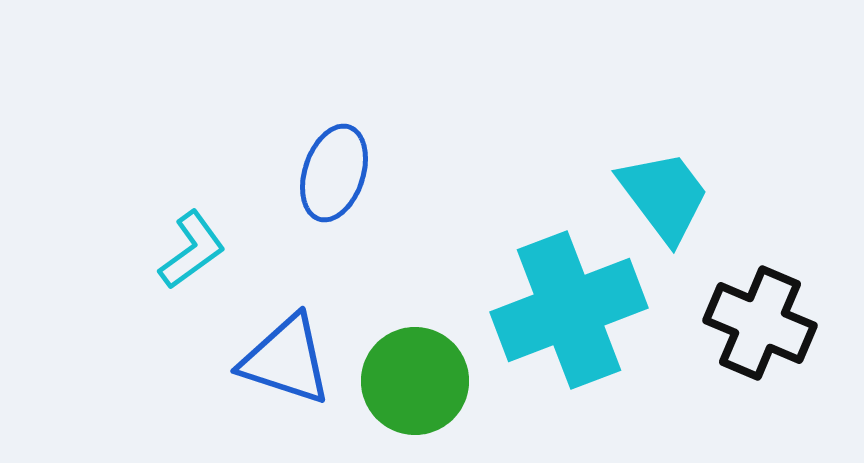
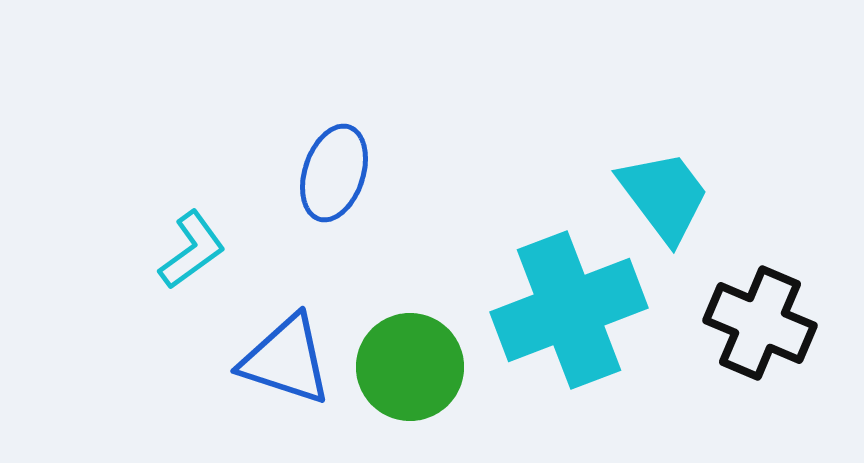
green circle: moved 5 px left, 14 px up
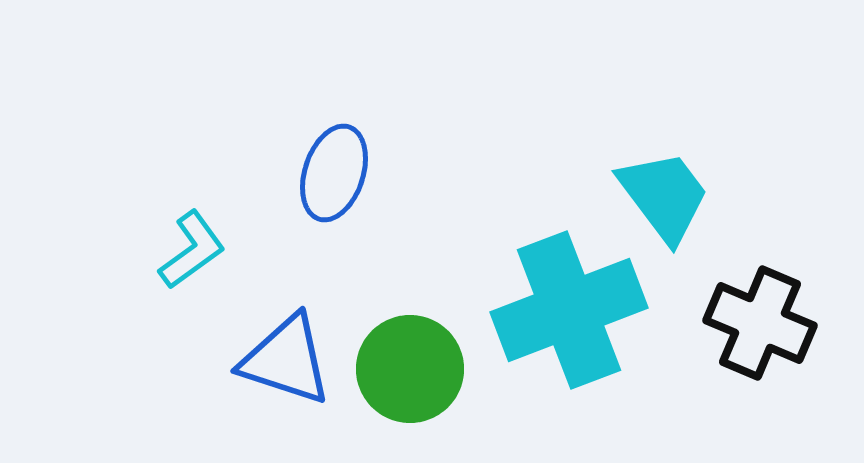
green circle: moved 2 px down
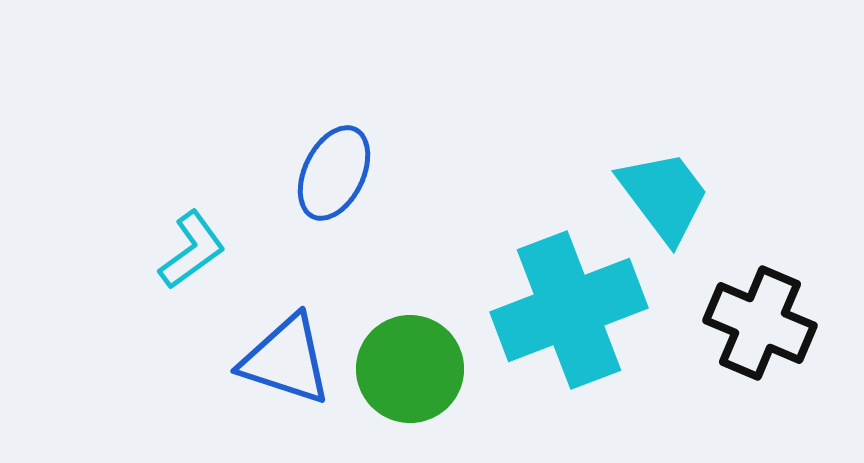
blue ellipse: rotated 8 degrees clockwise
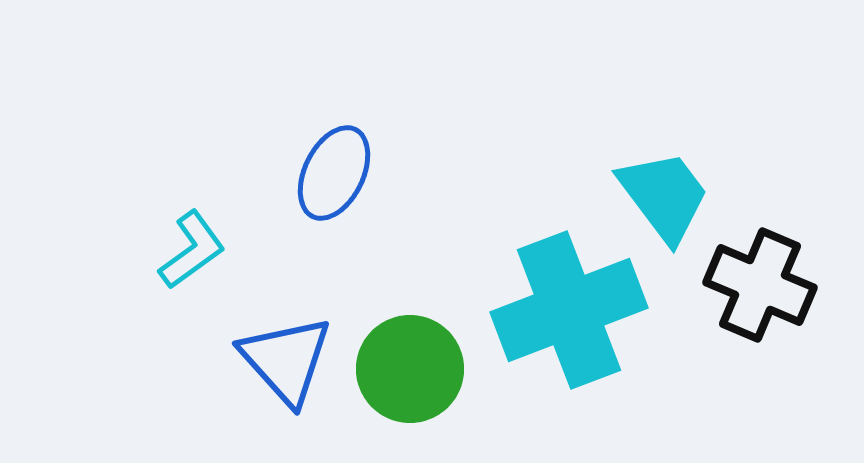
black cross: moved 38 px up
blue triangle: rotated 30 degrees clockwise
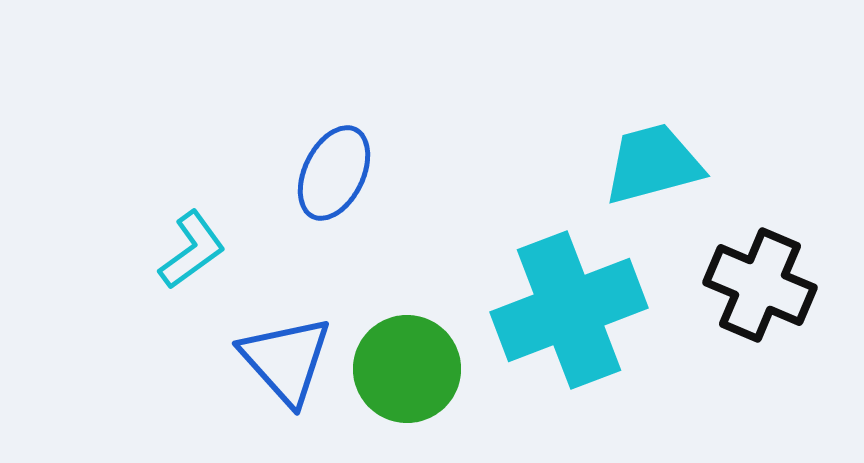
cyan trapezoid: moved 11 px left, 32 px up; rotated 68 degrees counterclockwise
green circle: moved 3 px left
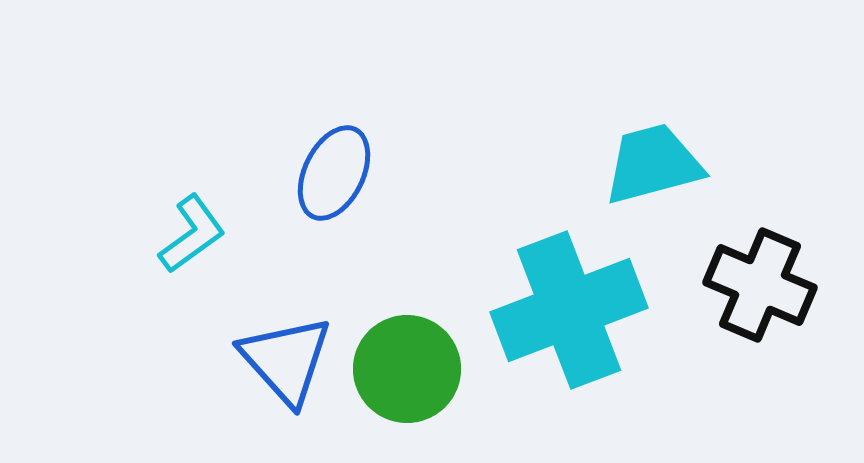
cyan L-shape: moved 16 px up
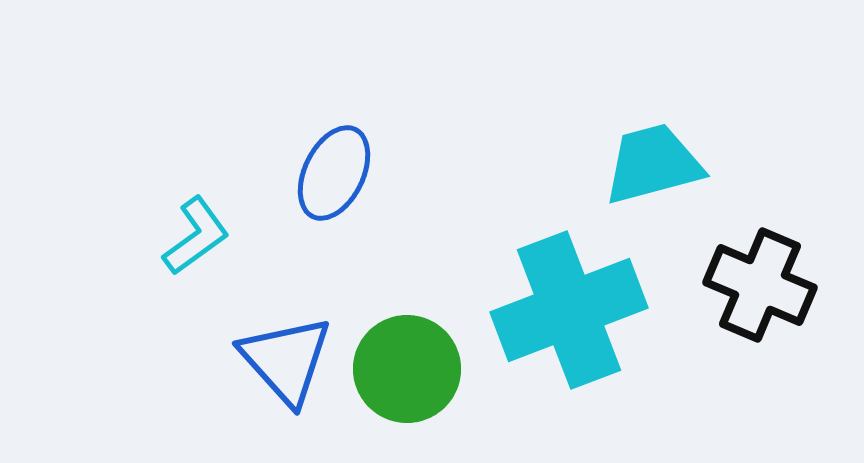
cyan L-shape: moved 4 px right, 2 px down
